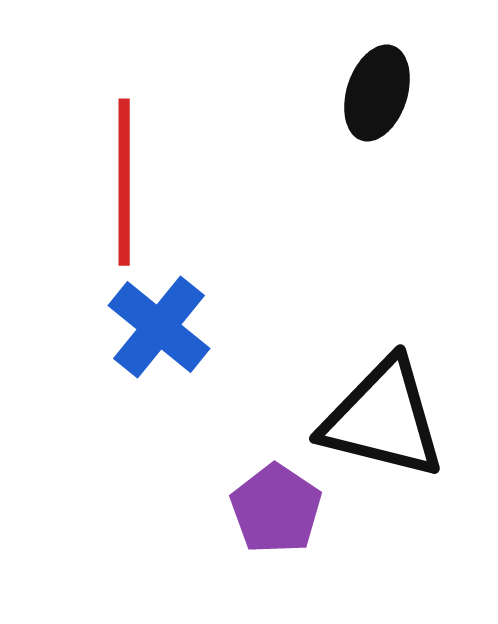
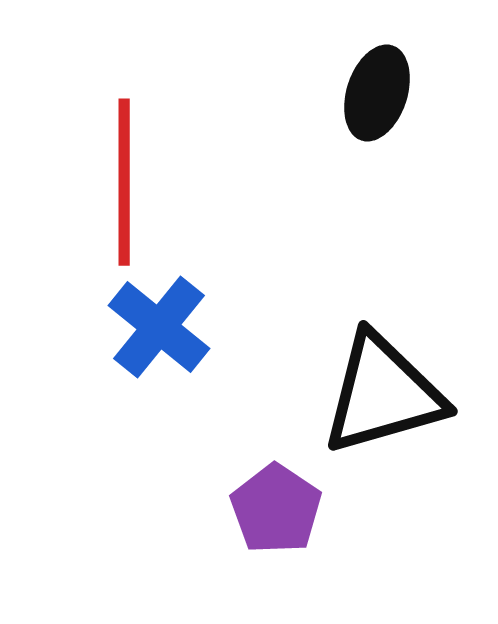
black triangle: moved 25 px up; rotated 30 degrees counterclockwise
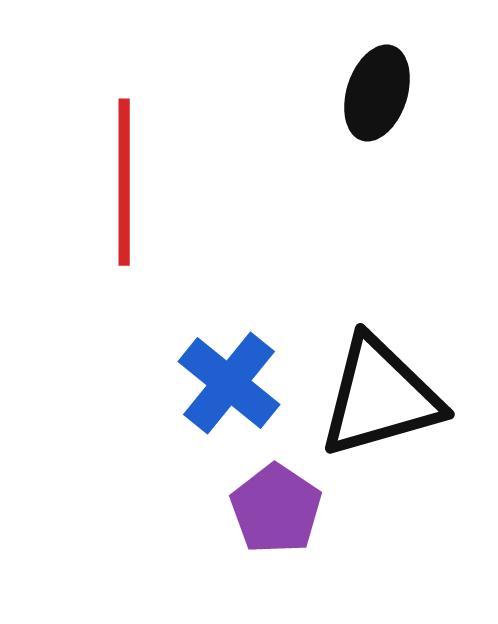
blue cross: moved 70 px right, 56 px down
black triangle: moved 3 px left, 3 px down
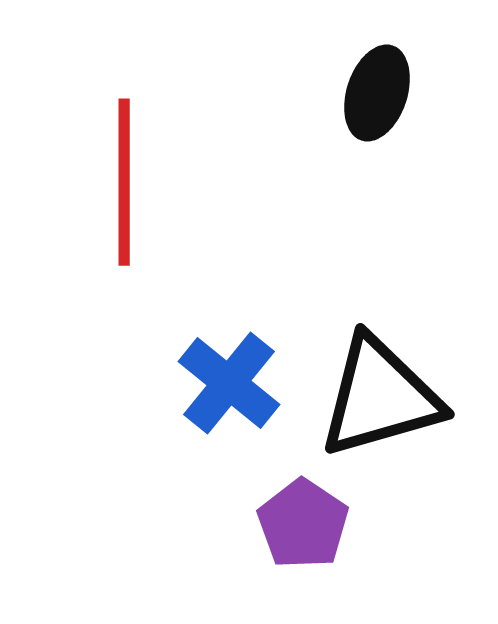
purple pentagon: moved 27 px right, 15 px down
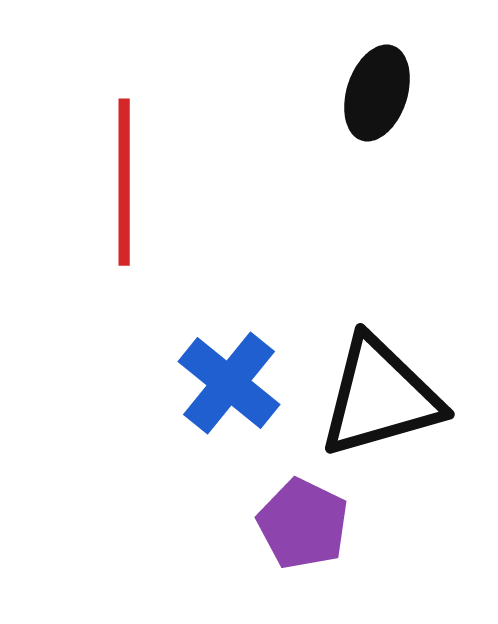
purple pentagon: rotated 8 degrees counterclockwise
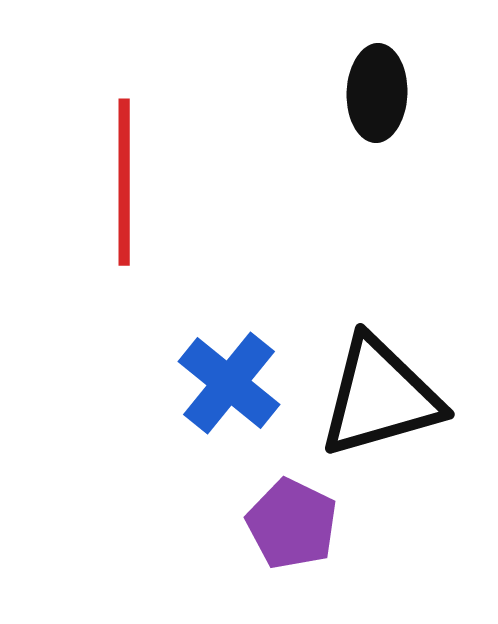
black ellipse: rotated 16 degrees counterclockwise
purple pentagon: moved 11 px left
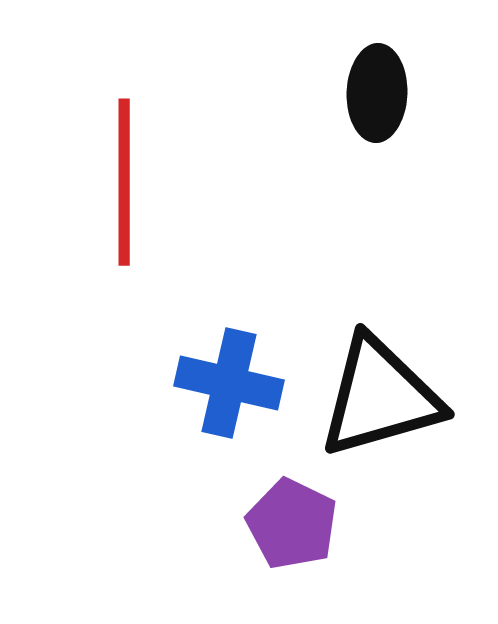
blue cross: rotated 26 degrees counterclockwise
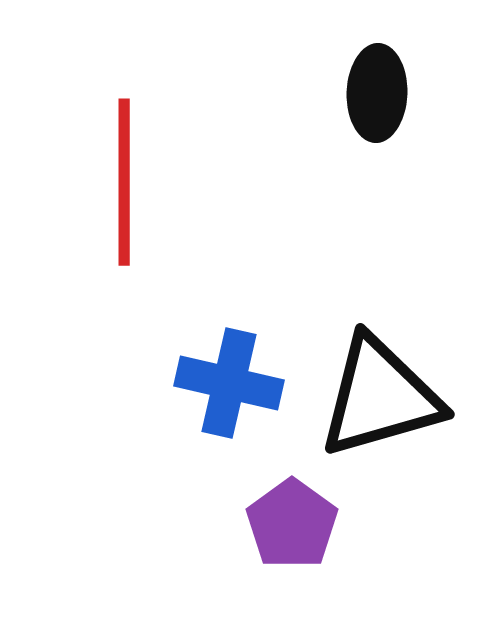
purple pentagon: rotated 10 degrees clockwise
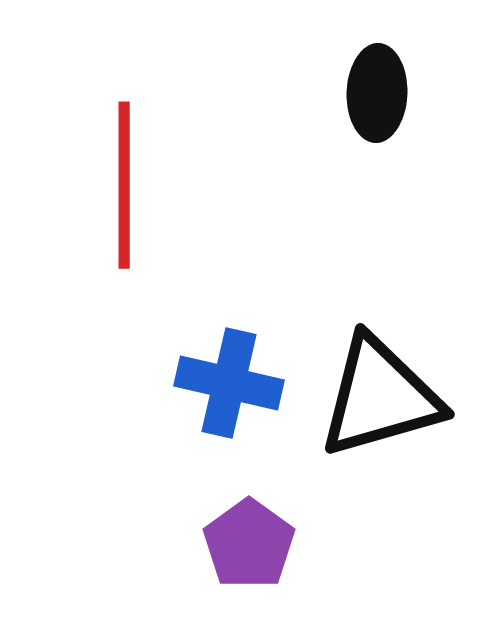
red line: moved 3 px down
purple pentagon: moved 43 px left, 20 px down
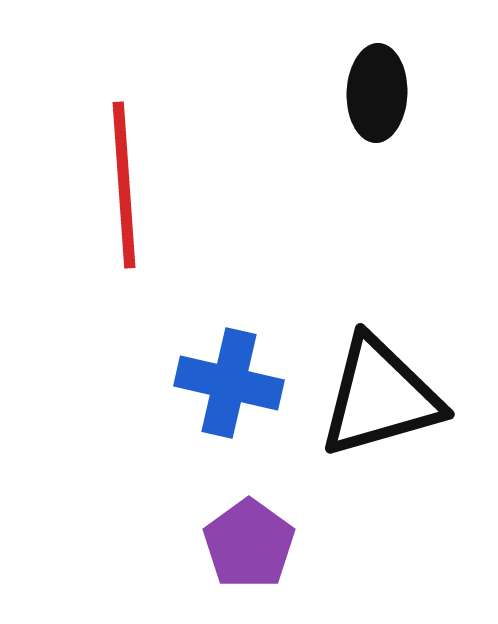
red line: rotated 4 degrees counterclockwise
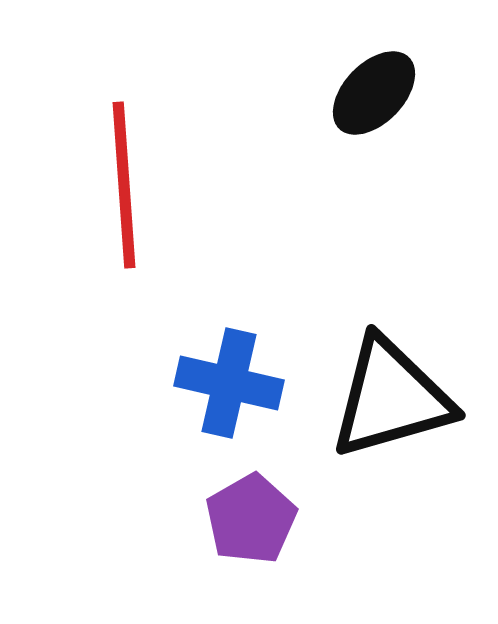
black ellipse: moved 3 px left; rotated 42 degrees clockwise
black triangle: moved 11 px right, 1 px down
purple pentagon: moved 2 px right, 25 px up; rotated 6 degrees clockwise
